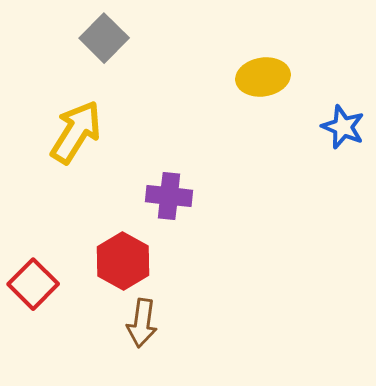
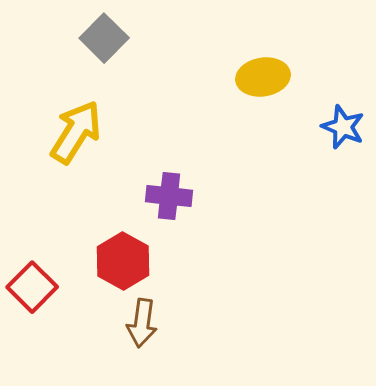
red square: moved 1 px left, 3 px down
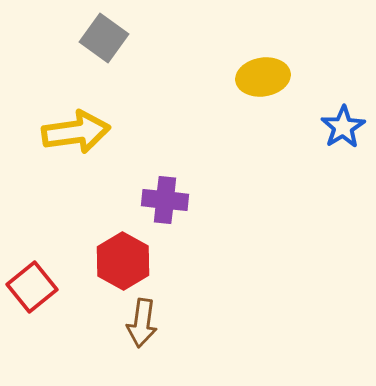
gray square: rotated 9 degrees counterclockwise
blue star: rotated 18 degrees clockwise
yellow arrow: rotated 50 degrees clockwise
purple cross: moved 4 px left, 4 px down
red square: rotated 6 degrees clockwise
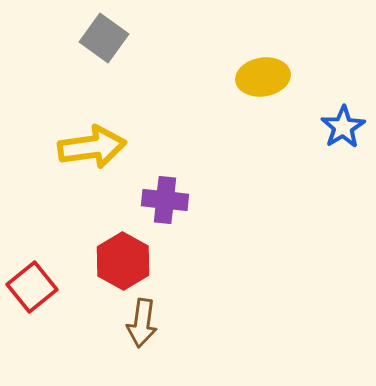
yellow arrow: moved 16 px right, 15 px down
